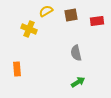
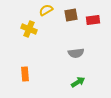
yellow semicircle: moved 1 px up
red rectangle: moved 4 px left, 1 px up
gray semicircle: rotated 84 degrees counterclockwise
orange rectangle: moved 8 px right, 5 px down
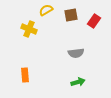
red rectangle: moved 1 px right, 1 px down; rotated 48 degrees counterclockwise
orange rectangle: moved 1 px down
green arrow: rotated 16 degrees clockwise
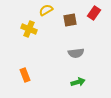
brown square: moved 1 px left, 5 px down
red rectangle: moved 8 px up
orange rectangle: rotated 16 degrees counterclockwise
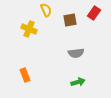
yellow semicircle: rotated 96 degrees clockwise
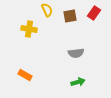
yellow semicircle: moved 1 px right
brown square: moved 4 px up
yellow cross: rotated 14 degrees counterclockwise
orange rectangle: rotated 40 degrees counterclockwise
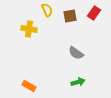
gray semicircle: rotated 42 degrees clockwise
orange rectangle: moved 4 px right, 11 px down
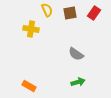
brown square: moved 3 px up
yellow cross: moved 2 px right
gray semicircle: moved 1 px down
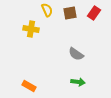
green arrow: rotated 24 degrees clockwise
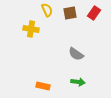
orange rectangle: moved 14 px right; rotated 16 degrees counterclockwise
